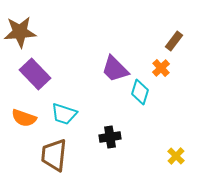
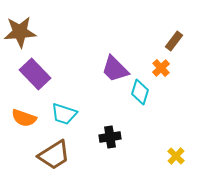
brown trapezoid: rotated 128 degrees counterclockwise
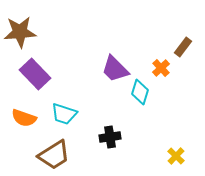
brown rectangle: moved 9 px right, 6 px down
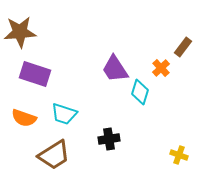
purple trapezoid: rotated 12 degrees clockwise
purple rectangle: rotated 28 degrees counterclockwise
black cross: moved 1 px left, 2 px down
yellow cross: moved 3 px right, 1 px up; rotated 24 degrees counterclockwise
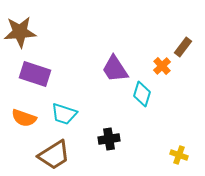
orange cross: moved 1 px right, 2 px up
cyan diamond: moved 2 px right, 2 px down
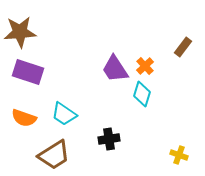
orange cross: moved 17 px left
purple rectangle: moved 7 px left, 2 px up
cyan trapezoid: rotated 16 degrees clockwise
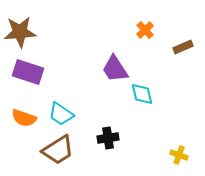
brown rectangle: rotated 30 degrees clockwise
orange cross: moved 36 px up
cyan diamond: rotated 30 degrees counterclockwise
cyan trapezoid: moved 3 px left
black cross: moved 1 px left, 1 px up
brown trapezoid: moved 4 px right, 5 px up
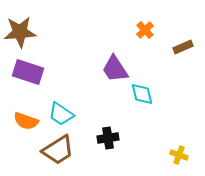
orange semicircle: moved 2 px right, 3 px down
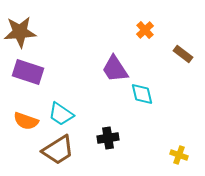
brown rectangle: moved 7 px down; rotated 60 degrees clockwise
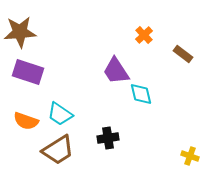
orange cross: moved 1 px left, 5 px down
purple trapezoid: moved 1 px right, 2 px down
cyan diamond: moved 1 px left
cyan trapezoid: moved 1 px left
yellow cross: moved 11 px right, 1 px down
